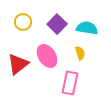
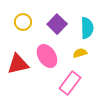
cyan semicircle: rotated 80 degrees clockwise
yellow semicircle: rotated 88 degrees counterclockwise
red triangle: rotated 25 degrees clockwise
pink rectangle: rotated 25 degrees clockwise
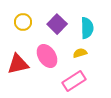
pink rectangle: moved 4 px right, 2 px up; rotated 20 degrees clockwise
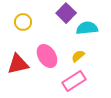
purple square: moved 9 px right, 11 px up
cyan semicircle: rotated 95 degrees counterclockwise
yellow semicircle: moved 2 px left, 3 px down; rotated 24 degrees counterclockwise
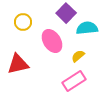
pink ellipse: moved 5 px right, 15 px up
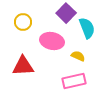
cyan semicircle: rotated 75 degrees clockwise
pink ellipse: rotated 45 degrees counterclockwise
yellow semicircle: rotated 64 degrees clockwise
red triangle: moved 5 px right, 2 px down; rotated 10 degrees clockwise
pink rectangle: rotated 20 degrees clockwise
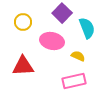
purple square: moved 4 px left
